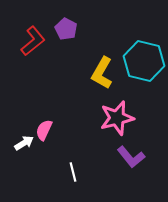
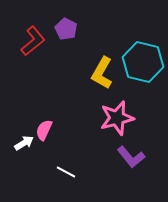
cyan hexagon: moved 1 px left, 1 px down
white line: moved 7 px left; rotated 48 degrees counterclockwise
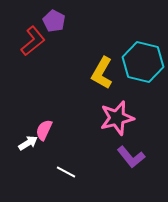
purple pentagon: moved 12 px left, 8 px up
white arrow: moved 4 px right
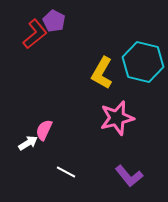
red L-shape: moved 2 px right, 7 px up
purple L-shape: moved 2 px left, 19 px down
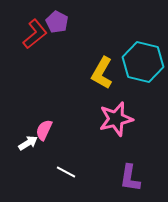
purple pentagon: moved 3 px right, 1 px down
pink star: moved 1 px left, 1 px down
purple L-shape: moved 1 px right, 2 px down; rotated 48 degrees clockwise
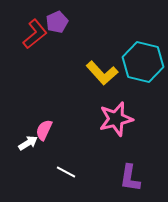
purple pentagon: rotated 20 degrees clockwise
yellow L-shape: rotated 72 degrees counterclockwise
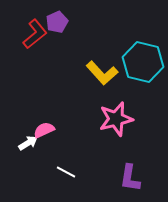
pink semicircle: rotated 40 degrees clockwise
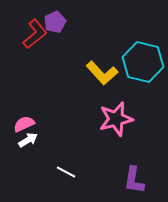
purple pentagon: moved 2 px left
pink semicircle: moved 20 px left, 6 px up
white arrow: moved 3 px up
purple L-shape: moved 4 px right, 2 px down
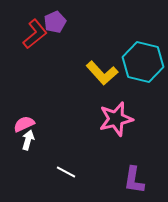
white arrow: rotated 42 degrees counterclockwise
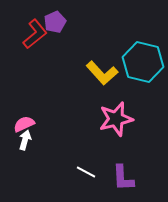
white arrow: moved 3 px left
white line: moved 20 px right
purple L-shape: moved 11 px left, 2 px up; rotated 12 degrees counterclockwise
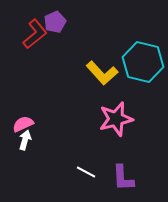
pink semicircle: moved 1 px left
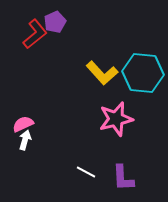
cyan hexagon: moved 11 px down; rotated 9 degrees counterclockwise
